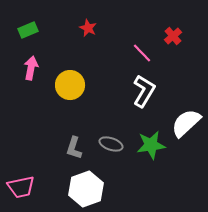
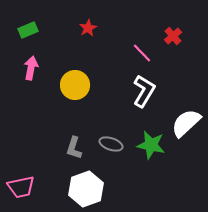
red star: rotated 18 degrees clockwise
yellow circle: moved 5 px right
green star: rotated 20 degrees clockwise
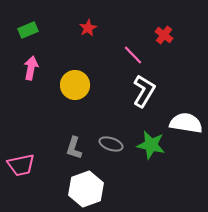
red cross: moved 9 px left, 1 px up; rotated 12 degrees counterclockwise
pink line: moved 9 px left, 2 px down
white semicircle: rotated 52 degrees clockwise
pink trapezoid: moved 22 px up
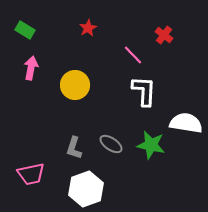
green rectangle: moved 3 px left; rotated 54 degrees clockwise
white L-shape: rotated 28 degrees counterclockwise
gray ellipse: rotated 15 degrees clockwise
pink trapezoid: moved 10 px right, 9 px down
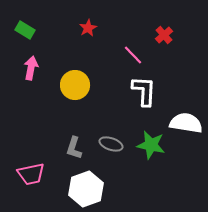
red cross: rotated 12 degrees clockwise
gray ellipse: rotated 15 degrees counterclockwise
